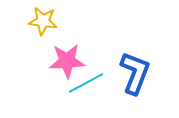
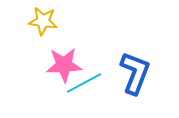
pink star: moved 3 px left, 4 px down
cyan line: moved 2 px left
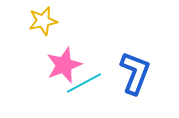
yellow star: rotated 20 degrees counterclockwise
pink star: rotated 18 degrees counterclockwise
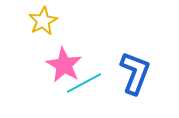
yellow star: rotated 16 degrees counterclockwise
pink star: rotated 21 degrees counterclockwise
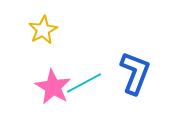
yellow star: moved 9 px down
pink star: moved 11 px left, 22 px down
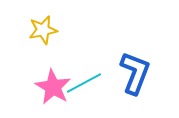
yellow star: rotated 16 degrees clockwise
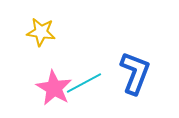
yellow star: moved 2 px left, 2 px down; rotated 20 degrees clockwise
pink star: moved 1 px right, 1 px down
